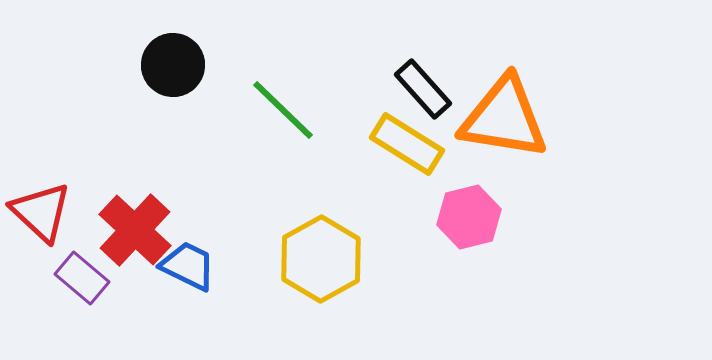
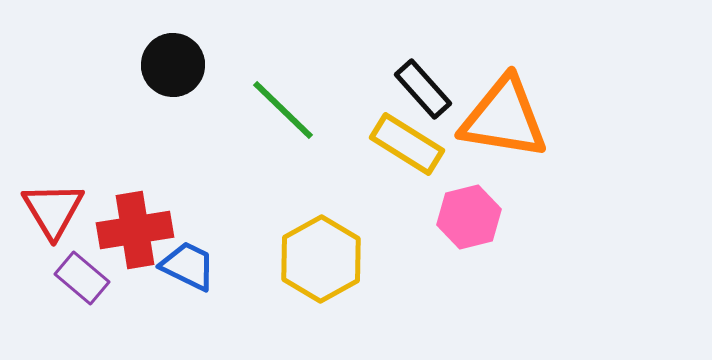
red triangle: moved 12 px right, 2 px up; rotated 16 degrees clockwise
red cross: rotated 38 degrees clockwise
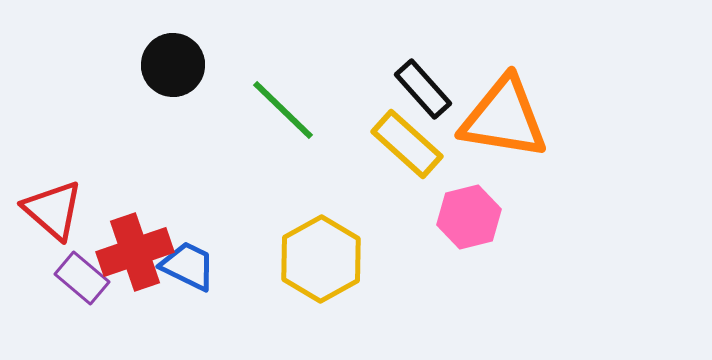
yellow rectangle: rotated 10 degrees clockwise
red triangle: rotated 18 degrees counterclockwise
red cross: moved 22 px down; rotated 10 degrees counterclockwise
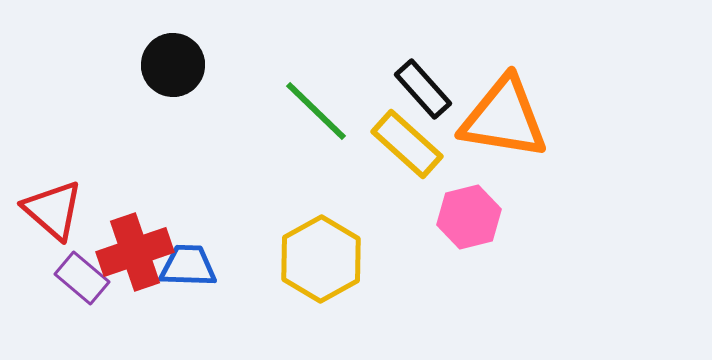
green line: moved 33 px right, 1 px down
blue trapezoid: rotated 24 degrees counterclockwise
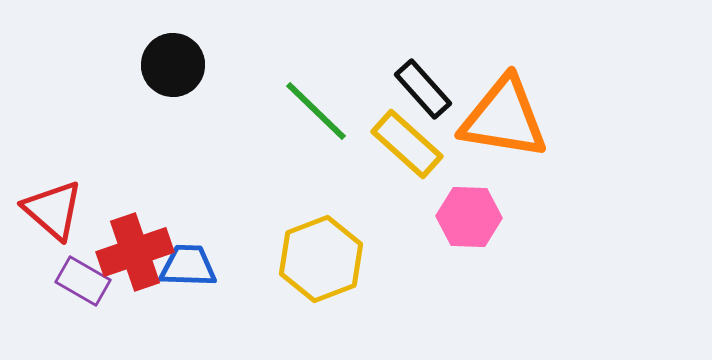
pink hexagon: rotated 16 degrees clockwise
yellow hexagon: rotated 8 degrees clockwise
purple rectangle: moved 1 px right, 3 px down; rotated 10 degrees counterclockwise
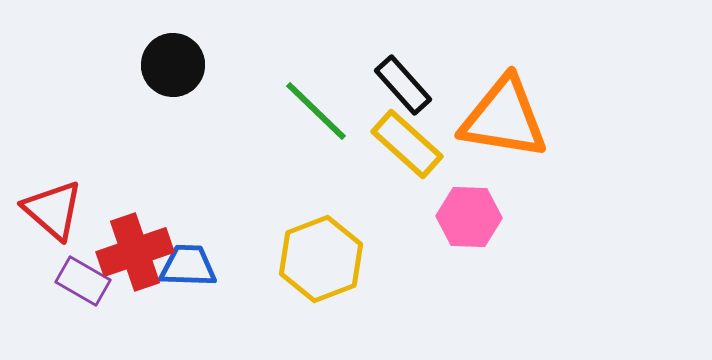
black rectangle: moved 20 px left, 4 px up
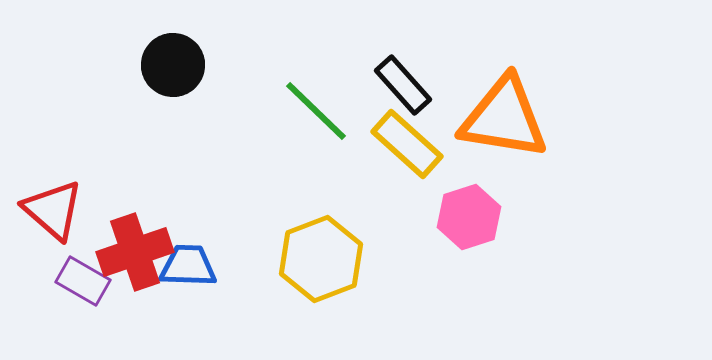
pink hexagon: rotated 20 degrees counterclockwise
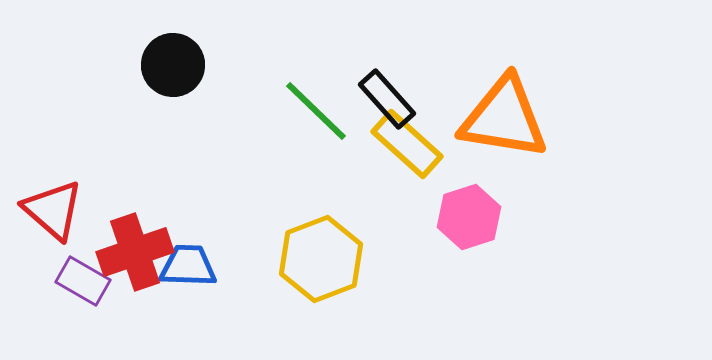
black rectangle: moved 16 px left, 14 px down
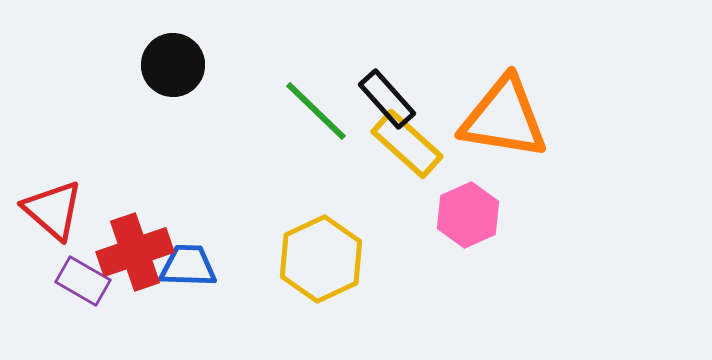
pink hexagon: moved 1 px left, 2 px up; rotated 6 degrees counterclockwise
yellow hexagon: rotated 4 degrees counterclockwise
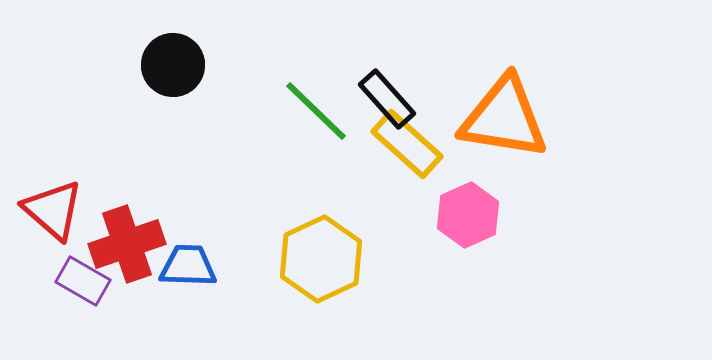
red cross: moved 8 px left, 8 px up
